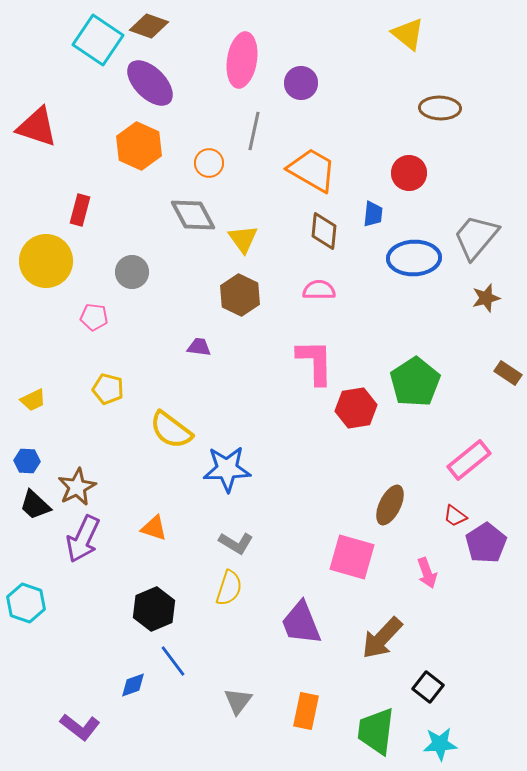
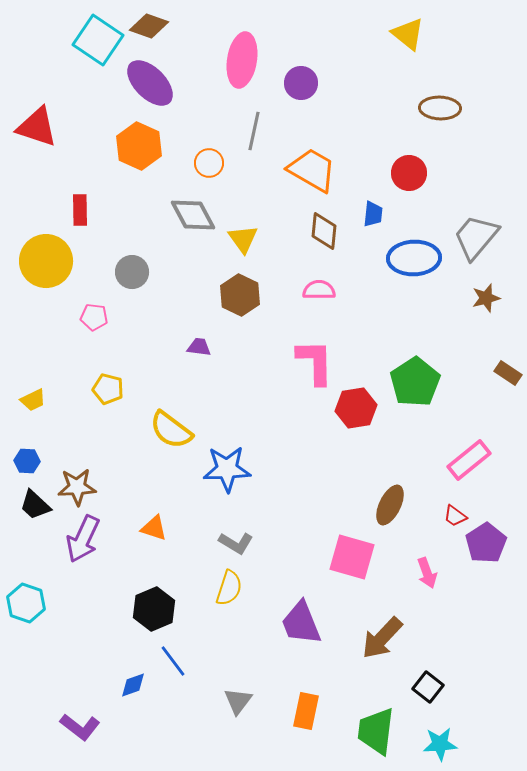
red rectangle at (80, 210): rotated 16 degrees counterclockwise
brown star at (77, 487): rotated 24 degrees clockwise
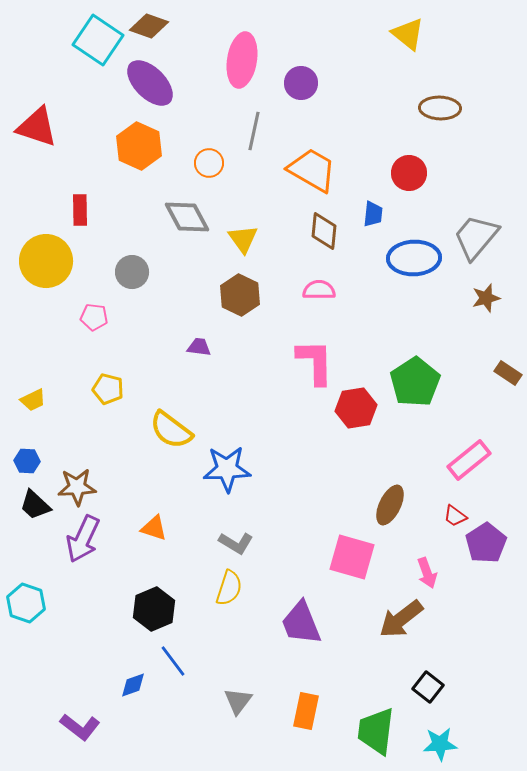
gray diamond at (193, 215): moved 6 px left, 2 px down
brown arrow at (382, 638): moved 19 px right, 19 px up; rotated 9 degrees clockwise
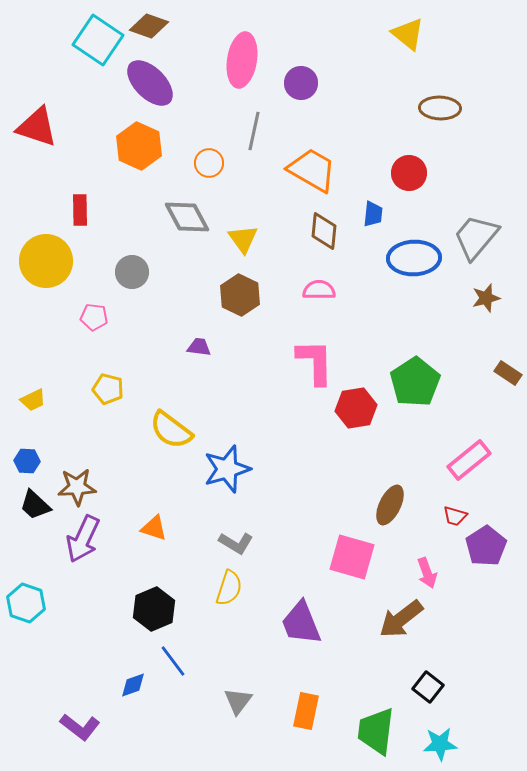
blue star at (227, 469): rotated 15 degrees counterclockwise
red trapezoid at (455, 516): rotated 20 degrees counterclockwise
purple pentagon at (486, 543): moved 3 px down
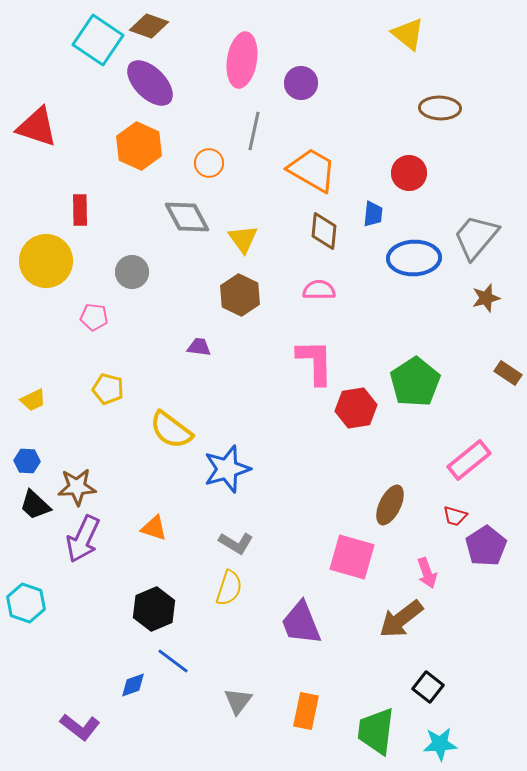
blue line at (173, 661): rotated 16 degrees counterclockwise
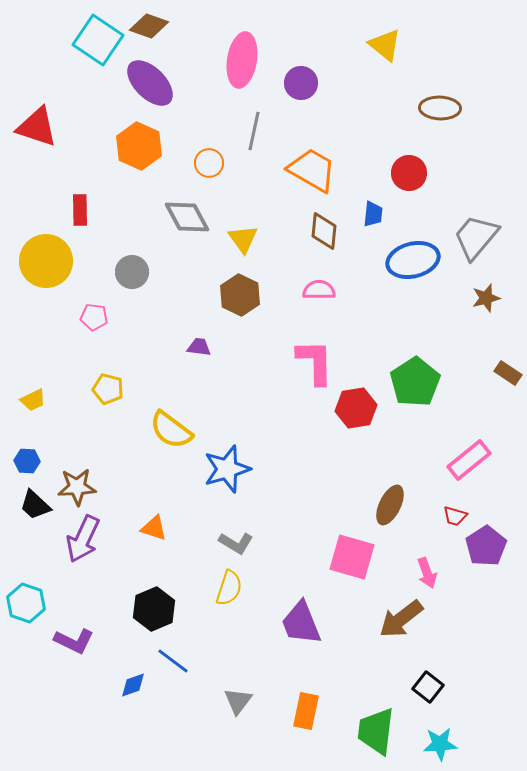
yellow triangle at (408, 34): moved 23 px left, 11 px down
blue ellipse at (414, 258): moved 1 px left, 2 px down; rotated 12 degrees counterclockwise
purple L-shape at (80, 727): moved 6 px left, 86 px up; rotated 12 degrees counterclockwise
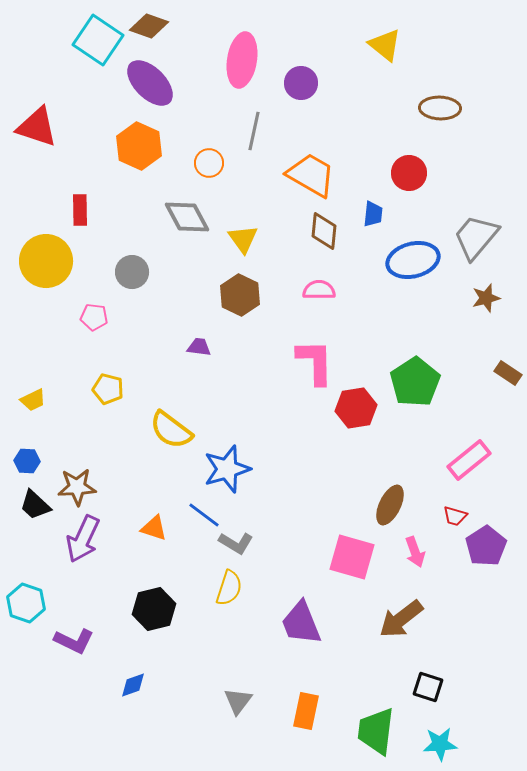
orange trapezoid at (312, 170): moved 1 px left, 5 px down
pink arrow at (427, 573): moved 12 px left, 21 px up
black hexagon at (154, 609): rotated 9 degrees clockwise
blue line at (173, 661): moved 31 px right, 146 px up
black square at (428, 687): rotated 20 degrees counterclockwise
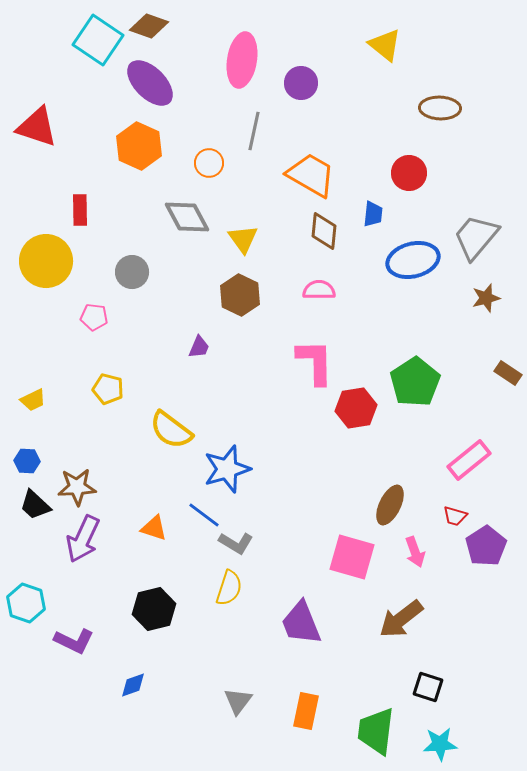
purple trapezoid at (199, 347): rotated 105 degrees clockwise
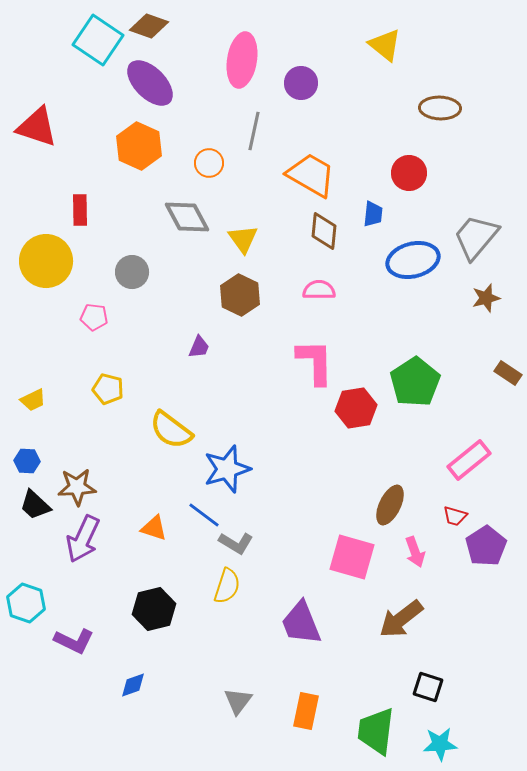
yellow semicircle at (229, 588): moved 2 px left, 2 px up
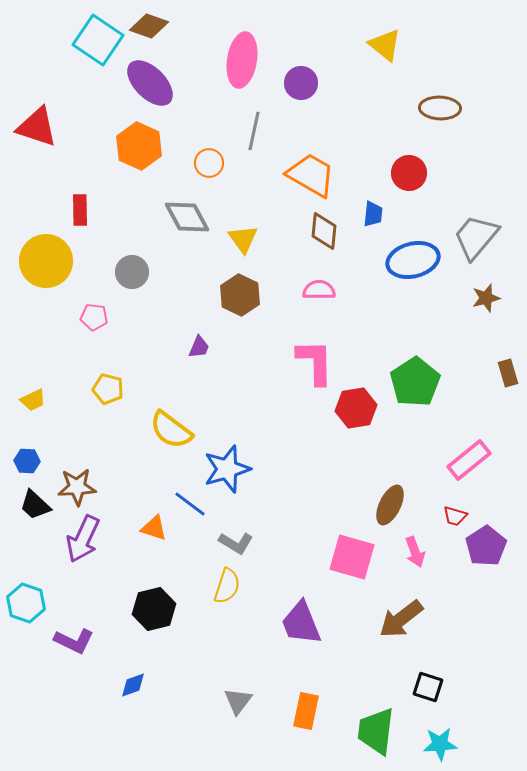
brown rectangle at (508, 373): rotated 40 degrees clockwise
blue line at (204, 515): moved 14 px left, 11 px up
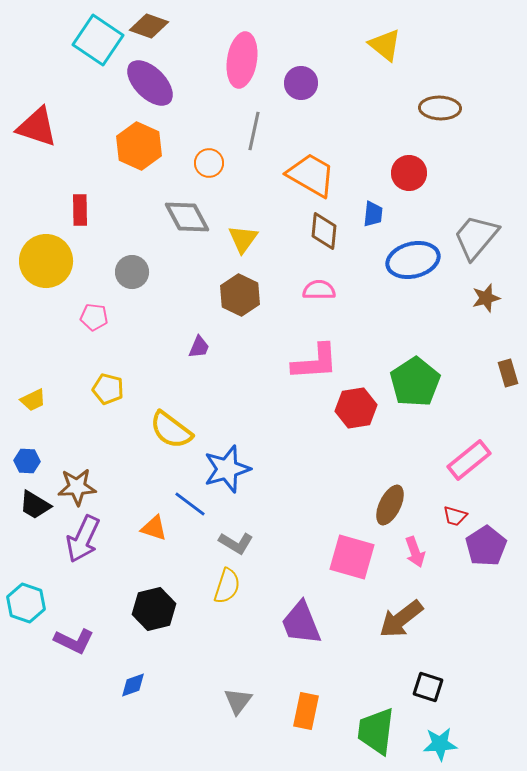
yellow triangle at (243, 239): rotated 12 degrees clockwise
pink L-shape at (315, 362): rotated 87 degrees clockwise
black trapezoid at (35, 505): rotated 12 degrees counterclockwise
